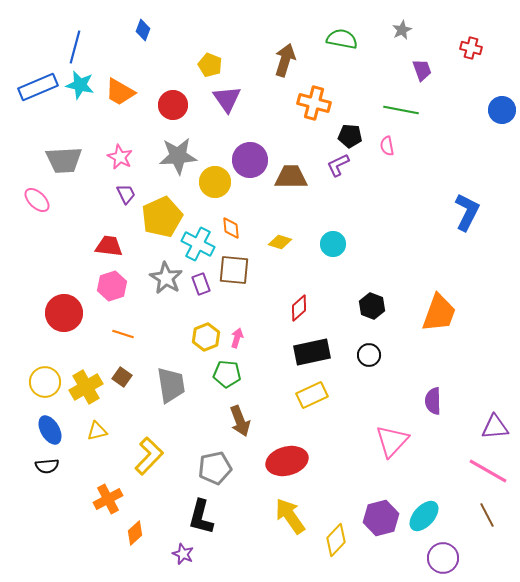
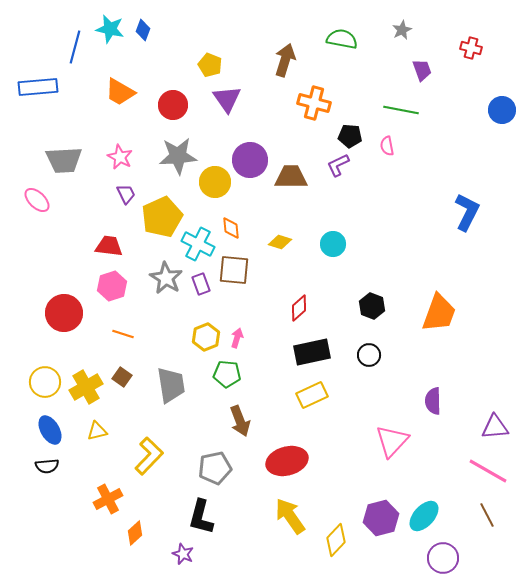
cyan star at (80, 85): moved 30 px right, 56 px up
blue rectangle at (38, 87): rotated 18 degrees clockwise
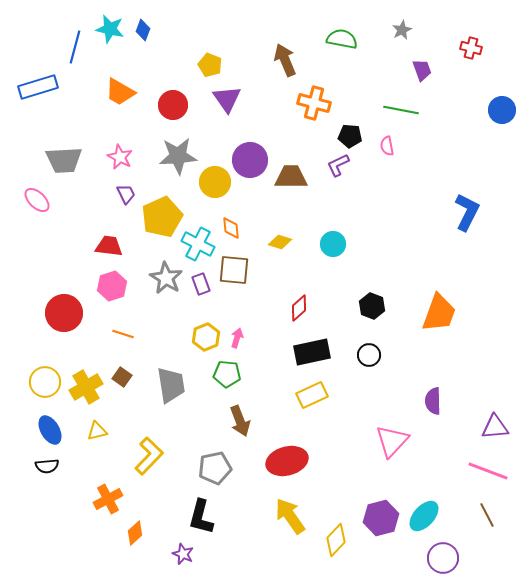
brown arrow at (285, 60): rotated 40 degrees counterclockwise
blue rectangle at (38, 87): rotated 12 degrees counterclockwise
pink line at (488, 471): rotated 9 degrees counterclockwise
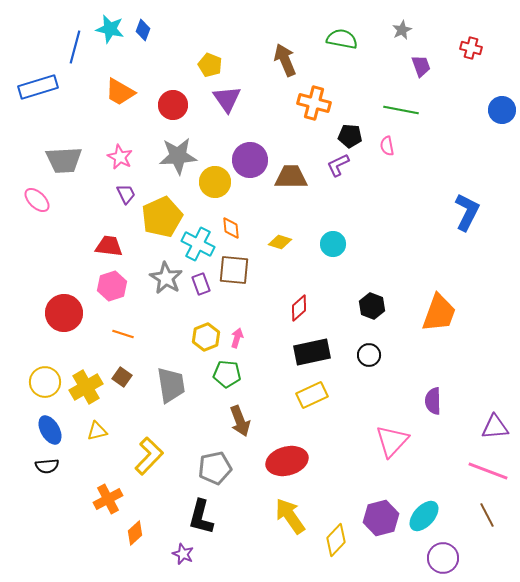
purple trapezoid at (422, 70): moved 1 px left, 4 px up
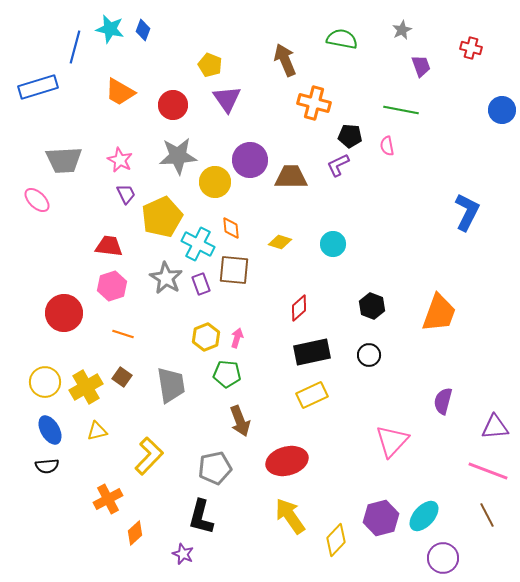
pink star at (120, 157): moved 3 px down
purple semicircle at (433, 401): moved 10 px right; rotated 16 degrees clockwise
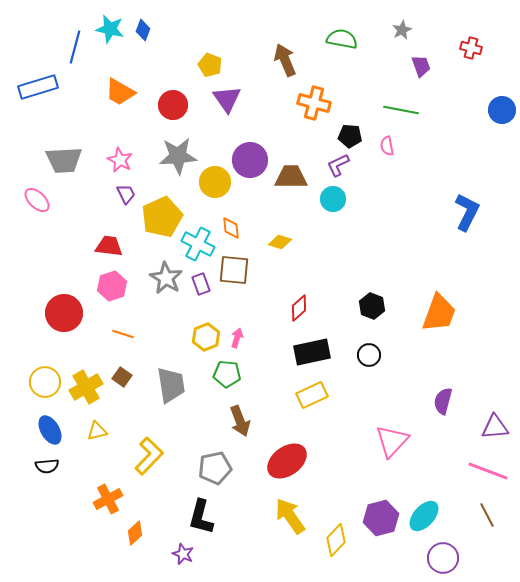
cyan circle at (333, 244): moved 45 px up
red ellipse at (287, 461): rotated 21 degrees counterclockwise
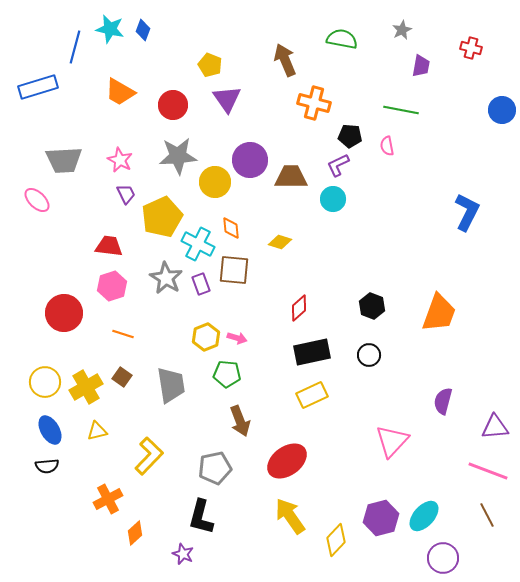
purple trapezoid at (421, 66): rotated 30 degrees clockwise
pink arrow at (237, 338): rotated 90 degrees clockwise
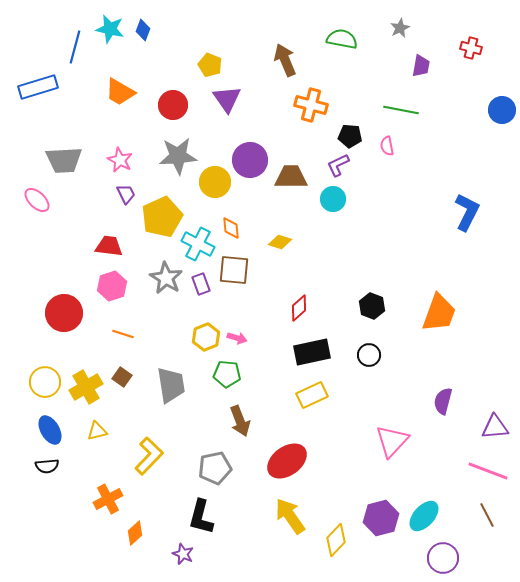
gray star at (402, 30): moved 2 px left, 2 px up
orange cross at (314, 103): moved 3 px left, 2 px down
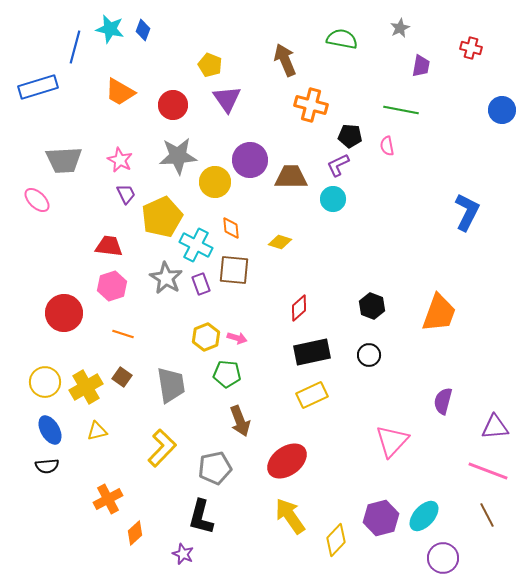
cyan cross at (198, 244): moved 2 px left, 1 px down
yellow L-shape at (149, 456): moved 13 px right, 8 px up
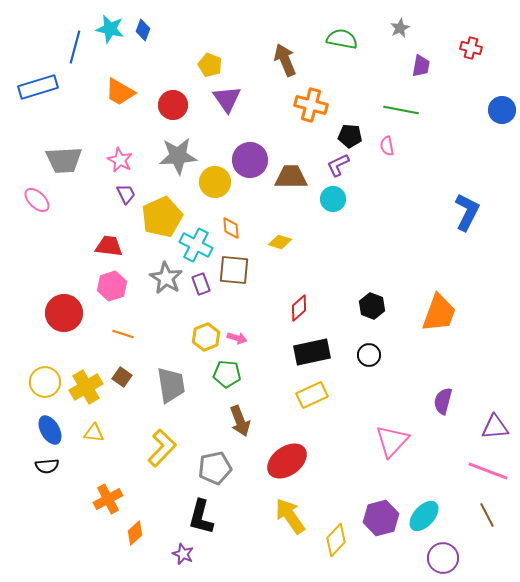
yellow triangle at (97, 431): moved 3 px left, 2 px down; rotated 20 degrees clockwise
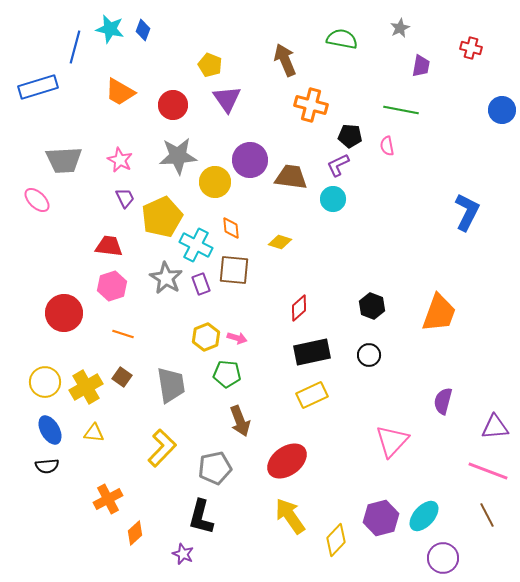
brown trapezoid at (291, 177): rotated 8 degrees clockwise
purple trapezoid at (126, 194): moved 1 px left, 4 px down
